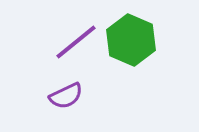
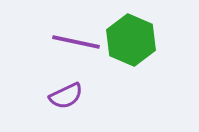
purple line: rotated 51 degrees clockwise
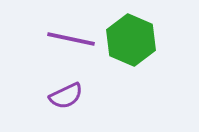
purple line: moved 5 px left, 3 px up
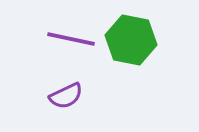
green hexagon: rotated 12 degrees counterclockwise
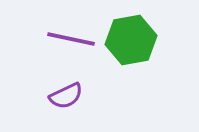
green hexagon: rotated 21 degrees counterclockwise
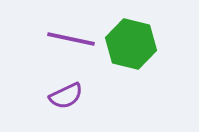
green hexagon: moved 4 px down; rotated 24 degrees clockwise
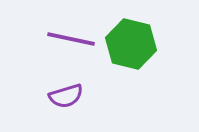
purple semicircle: rotated 8 degrees clockwise
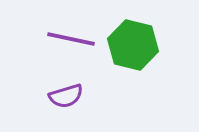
green hexagon: moved 2 px right, 1 px down
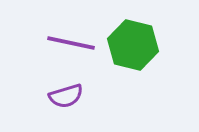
purple line: moved 4 px down
